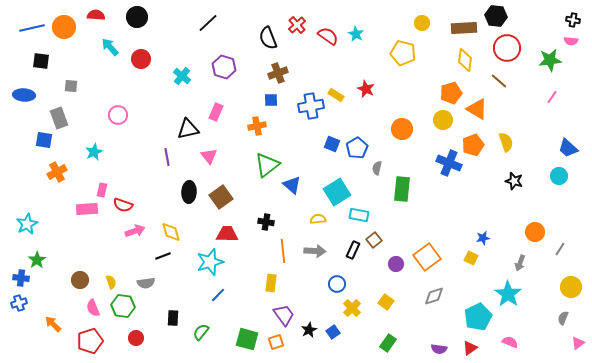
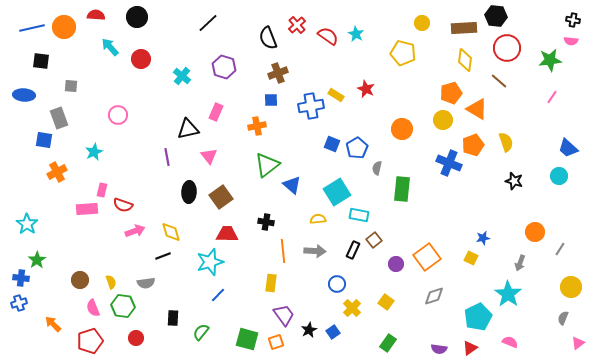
cyan star at (27, 224): rotated 10 degrees counterclockwise
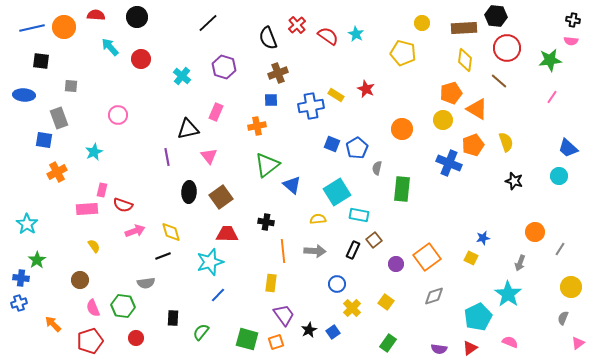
yellow semicircle at (111, 282): moved 17 px left, 36 px up; rotated 16 degrees counterclockwise
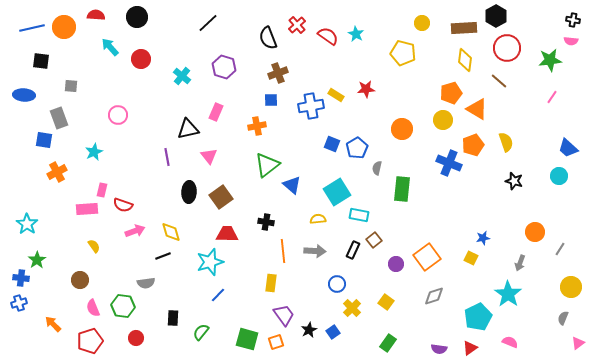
black hexagon at (496, 16): rotated 25 degrees clockwise
red star at (366, 89): rotated 30 degrees counterclockwise
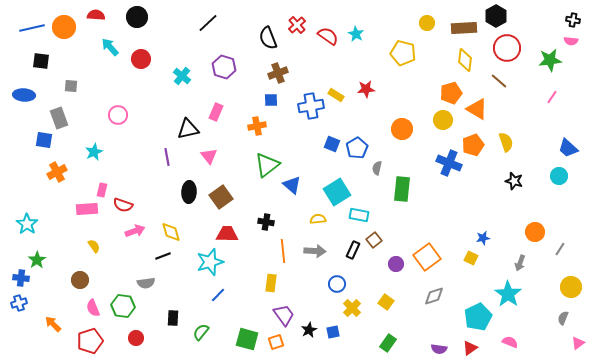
yellow circle at (422, 23): moved 5 px right
blue square at (333, 332): rotated 24 degrees clockwise
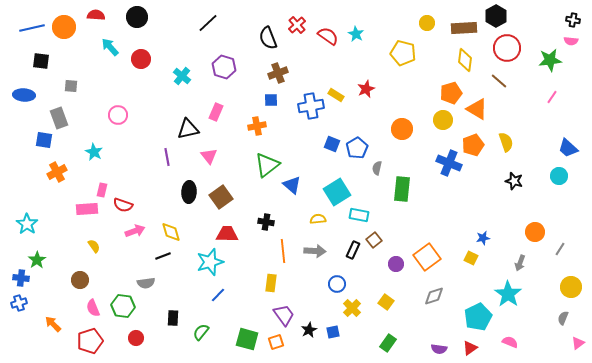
red star at (366, 89): rotated 18 degrees counterclockwise
cyan star at (94, 152): rotated 18 degrees counterclockwise
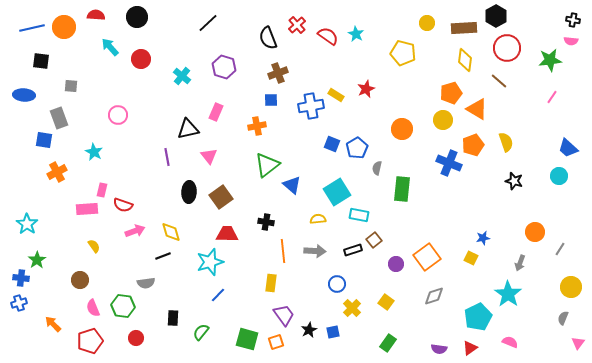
black rectangle at (353, 250): rotated 48 degrees clockwise
pink triangle at (578, 343): rotated 16 degrees counterclockwise
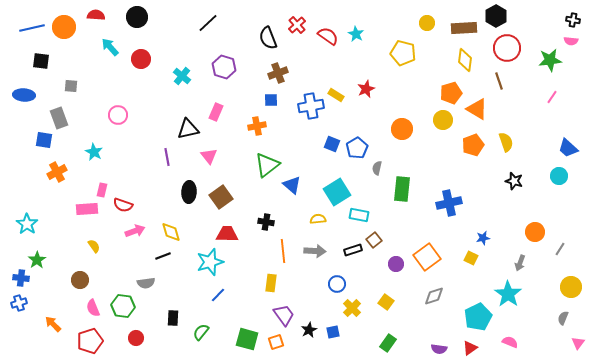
brown line at (499, 81): rotated 30 degrees clockwise
blue cross at (449, 163): moved 40 px down; rotated 35 degrees counterclockwise
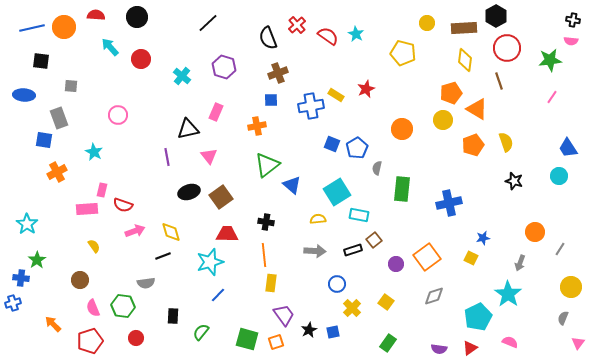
blue trapezoid at (568, 148): rotated 15 degrees clockwise
black ellipse at (189, 192): rotated 70 degrees clockwise
orange line at (283, 251): moved 19 px left, 4 px down
blue cross at (19, 303): moved 6 px left
black rectangle at (173, 318): moved 2 px up
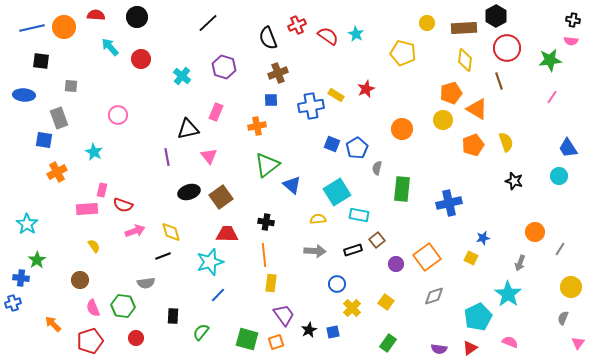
red cross at (297, 25): rotated 18 degrees clockwise
brown square at (374, 240): moved 3 px right
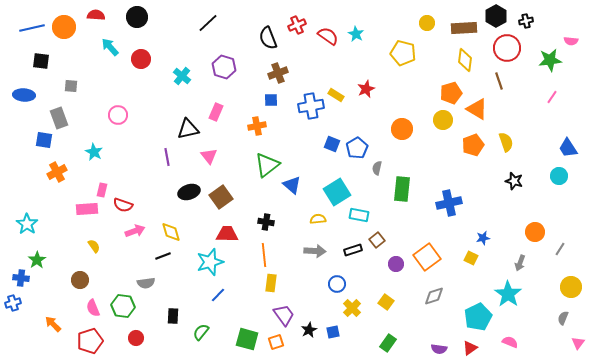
black cross at (573, 20): moved 47 px left, 1 px down; rotated 24 degrees counterclockwise
